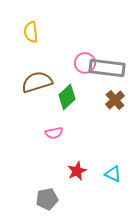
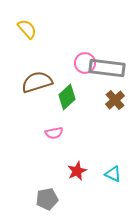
yellow semicircle: moved 4 px left, 3 px up; rotated 145 degrees clockwise
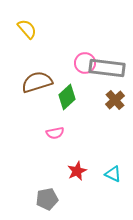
pink semicircle: moved 1 px right
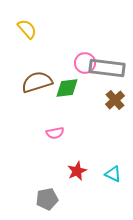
green diamond: moved 9 px up; rotated 35 degrees clockwise
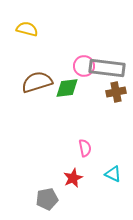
yellow semicircle: rotated 35 degrees counterclockwise
pink circle: moved 1 px left, 3 px down
brown cross: moved 1 px right, 8 px up; rotated 30 degrees clockwise
pink semicircle: moved 30 px right, 15 px down; rotated 90 degrees counterclockwise
red star: moved 4 px left, 7 px down
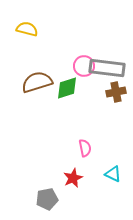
green diamond: rotated 10 degrees counterclockwise
